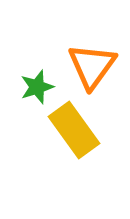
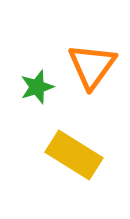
yellow rectangle: moved 25 px down; rotated 22 degrees counterclockwise
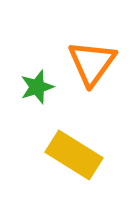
orange triangle: moved 3 px up
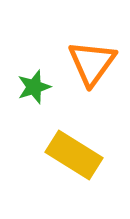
green star: moved 3 px left
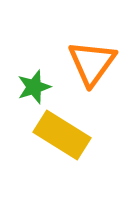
yellow rectangle: moved 12 px left, 20 px up
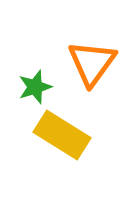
green star: moved 1 px right
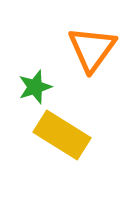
orange triangle: moved 14 px up
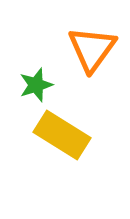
green star: moved 1 px right, 2 px up
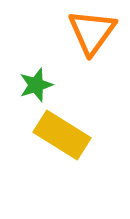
orange triangle: moved 17 px up
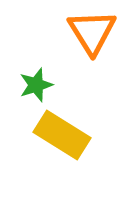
orange triangle: rotated 8 degrees counterclockwise
